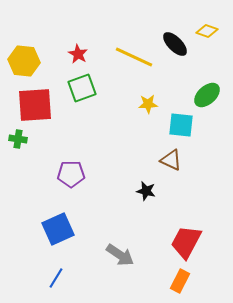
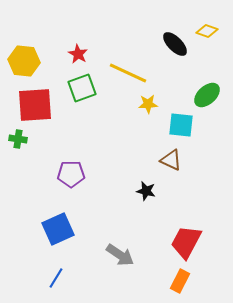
yellow line: moved 6 px left, 16 px down
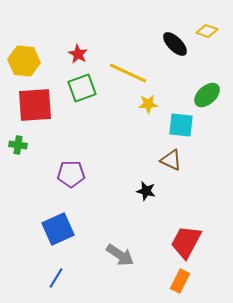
green cross: moved 6 px down
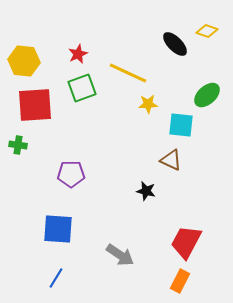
red star: rotated 18 degrees clockwise
blue square: rotated 28 degrees clockwise
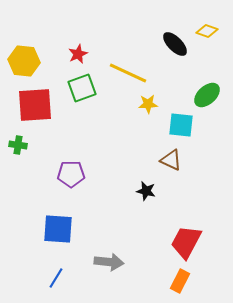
gray arrow: moved 11 px left, 7 px down; rotated 28 degrees counterclockwise
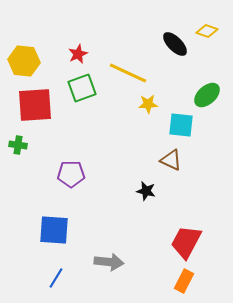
blue square: moved 4 px left, 1 px down
orange rectangle: moved 4 px right
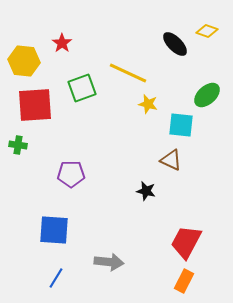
red star: moved 16 px left, 11 px up; rotated 12 degrees counterclockwise
yellow star: rotated 18 degrees clockwise
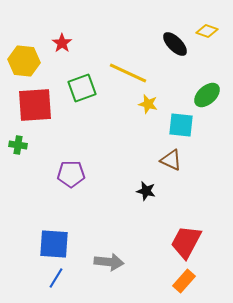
blue square: moved 14 px down
orange rectangle: rotated 15 degrees clockwise
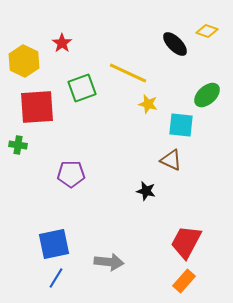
yellow hexagon: rotated 20 degrees clockwise
red square: moved 2 px right, 2 px down
blue square: rotated 16 degrees counterclockwise
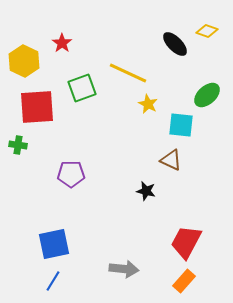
yellow star: rotated 12 degrees clockwise
gray arrow: moved 15 px right, 7 px down
blue line: moved 3 px left, 3 px down
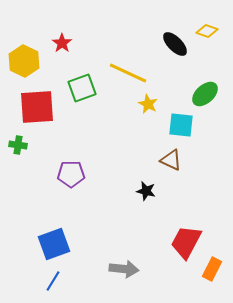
green ellipse: moved 2 px left, 1 px up
blue square: rotated 8 degrees counterclockwise
orange rectangle: moved 28 px right, 12 px up; rotated 15 degrees counterclockwise
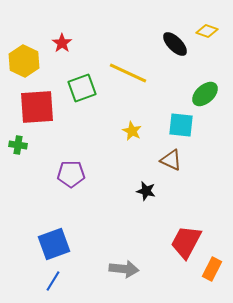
yellow star: moved 16 px left, 27 px down
